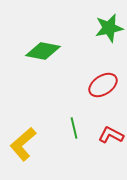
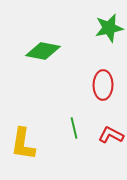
red ellipse: rotated 56 degrees counterclockwise
yellow L-shape: rotated 40 degrees counterclockwise
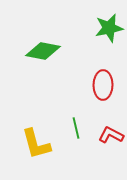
green line: moved 2 px right
yellow L-shape: moved 13 px right; rotated 24 degrees counterclockwise
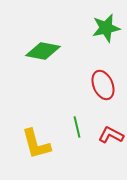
green star: moved 3 px left
red ellipse: rotated 24 degrees counterclockwise
green line: moved 1 px right, 1 px up
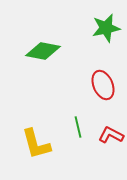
green line: moved 1 px right
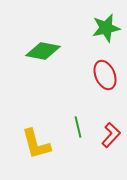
red ellipse: moved 2 px right, 10 px up
red L-shape: rotated 105 degrees clockwise
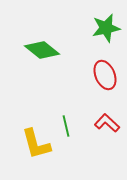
green diamond: moved 1 px left, 1 px up; rotated 28 degrees clockwise
green line: moved 12 px left, 1 px up
red L-shape: moved 4 px left, 12 px up; rotated 90 degrees counterclockwise
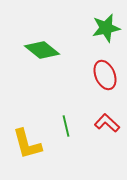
yellow L-shape: moved 9 px left
